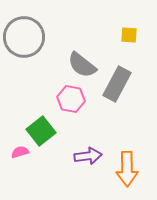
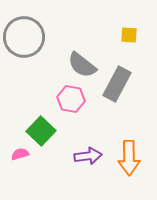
green square: rotated 8 degrees counterclockwise
pink semicircle: moved 2 px down
orange arrow: moved 2 px right, 11 px up
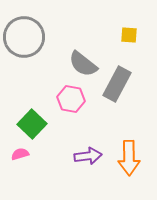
gray semicircle: moved 1 px right, 1 px up
green square: moved 9 px left, 7 px up
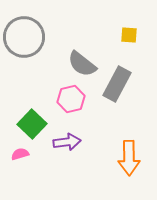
gray semicircle: moved 1 px left
pink hexagon: rotated 24 degrees counterclockwise
purple arrow: moved 21 px left, 14 px up
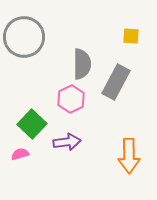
yellow square: moved 2 px right, 1 px down
gray semicircle: rotated 128 degrees counterclockwise
gray rectangle: moved 1 px left, 2 px up
pink hexagon: rotated 12 degrees counterclockwise
orange arrow: moved 2 px up
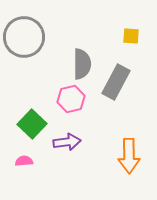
pink hexagon: rotated 12 degrees clockwise
pink semicircle: moved 4 px right, 7 px down; rotated 12 degrees clockwise
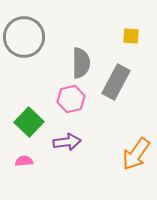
gray semicircle: moved 1 px left, 1 px up
green square: moved 3 px left, 2 px up
orange arrow: moved 7 px right, 2 px up; rotated 36 degrees clockwise
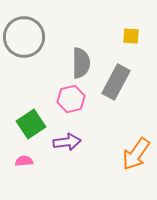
green square: moved 2 px right, 2 px down; rotated 12 degrees clockwise
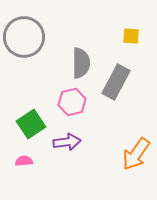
pink hexagon: moved 1 px right, 3 px down
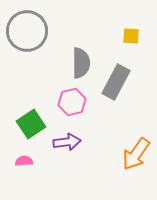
gray circle: moved 3 px right, 6 px up
